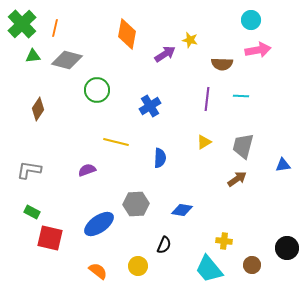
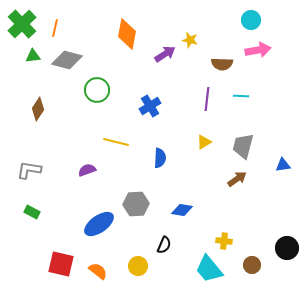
red square: moved 11 px right, 26 px down
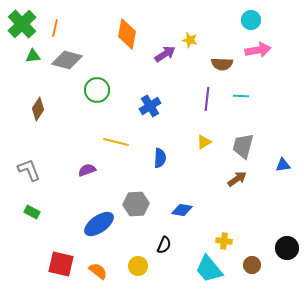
gray L-shape: rotated 60 degrees clockwise
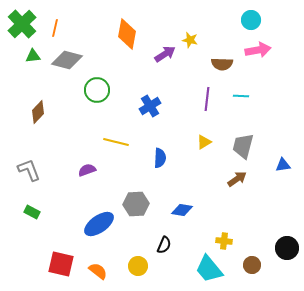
brown diamond: moved 3 px down; rotated 10 degrees clockwise
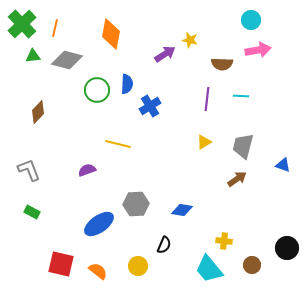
orange diamond: moved 16 px left
yellow line: moved 2 px right, 2 px down
blue semicircle: moved 33 px left, 74 px up
blue triangle: rotated 28 degrees clockwise
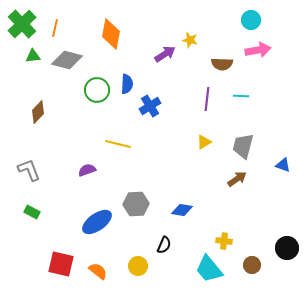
blue ellipse: moved 2 px left, 2 px up
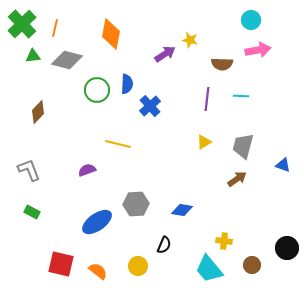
blue cross: rotated 10 degrees counterclockwise
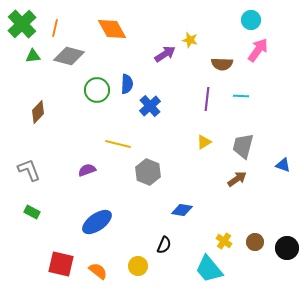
orange diamond: moved 1 px right, 5 px up; rotated 40 degrees counterclockwise
pink arrow: rotated 45 degrees counterclockwise
gray diamond: moved 2 px right, 4 px up
gray hexagon: moved 12 px right, 32 px up; rotated 25 degrees clockwise
yellow cross: rotated 28 degrees clockwise
brown circle: moved 3 px right, 23 px up
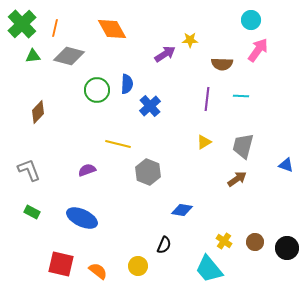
yellow star: rotated 14 degrees counterclockwise
blue triangle: moved 3 px right
blue ellipse: moved 15 px left, 4 px up; rotated 60 degrees clockwise
